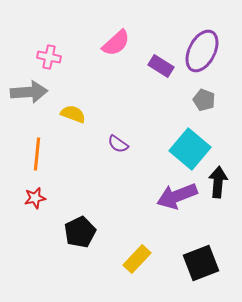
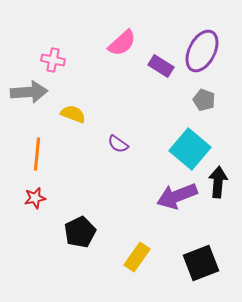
pink semicircle: moved 6 px right
pink cross: moved 4 px right, 3 px down
yellow rectangle: moved 2 px up; rotated 8 degrees counterclockwise
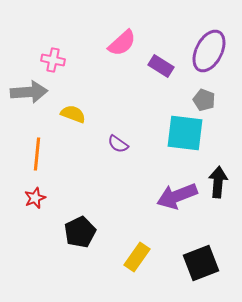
purple ellipse: moved 7 px right
cyan square: moved 5 px left, 16 px up; rotated 33 degrees counterclockwise
red star: rotated 10 degrees counterclockwise
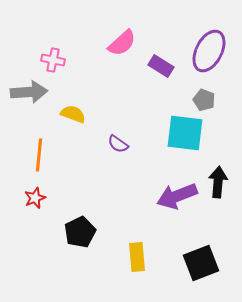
orange line: moved 2 px right, 1 px down
yellow rectangle: rotated 40 degrees counterclockwise
